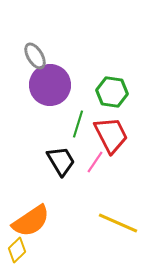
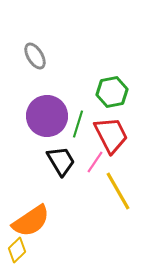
purple circle: moved 3 px left, 31 px down
green hexagon: rotated 20 degrees counterclockwise
yellow line: moved 32 px up; rotated 36 degrees clockwise
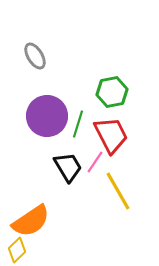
black trapezoid: moved 7 px right, 6 px down
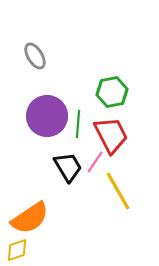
green line: rotated 12 degrees counterclockwise
orange semicircle: moved 1 px left, 3 px up
yellow diamond: rotated 25 degrees clockwise
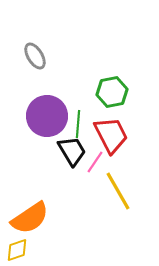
black trapezoid: moved 4 px right, 16 px up
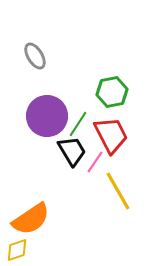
green line: rotated 28 degrees clockwise
orange semicircle: moved 1 px right, 1 px down
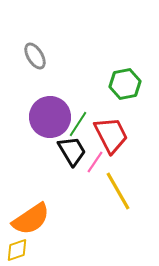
green hexagon: moved 13 px right, 8 px up
purple circle: moved 3 px right, 1 px down
